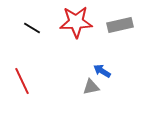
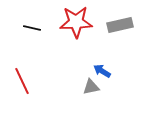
black line: rotated 18 degrees counterclockwise
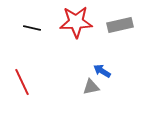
red line: moved 1 px down
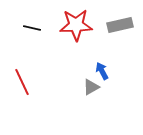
red star: moved 3 px down
blue arrow: rotated 30 degrees clockwise
gray triangle: rotated 18 degrees counterclockwise
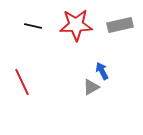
black line: moved 1 px right, 2 px up
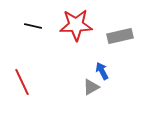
gray rectangle: moved 11 px down
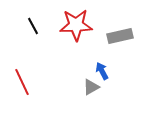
black line: rotated 48 degrees clockwise
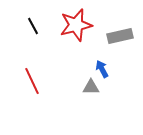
red star: rotated 12 degrees counterclockwise
blue arrow: moved 2 px up
red line: moved 10 px right, 1 px up
gray triangle: rotated 30 degrees clockwise
